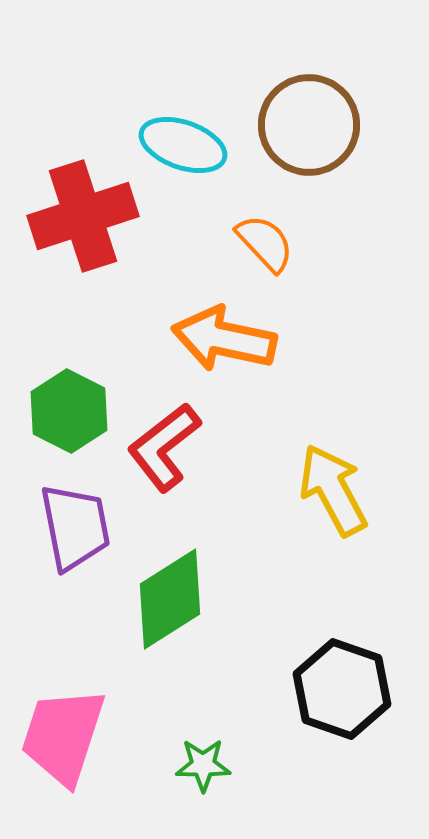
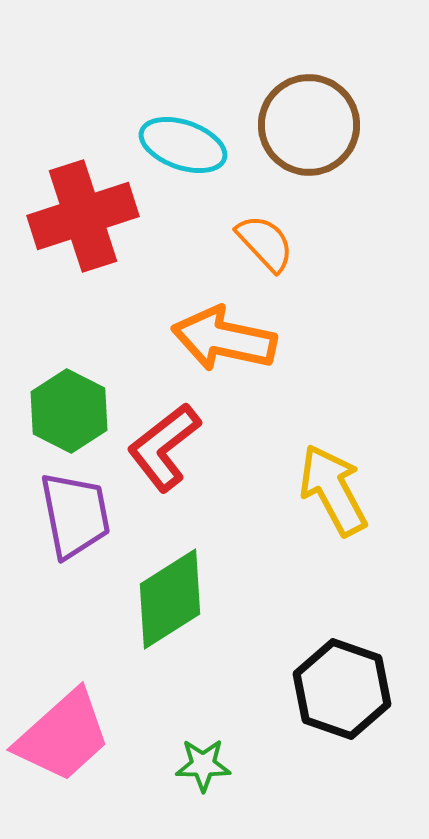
purple trapezoid: moved 12 px up
pink trapezoid: rotated 150 degrees counterclockwise
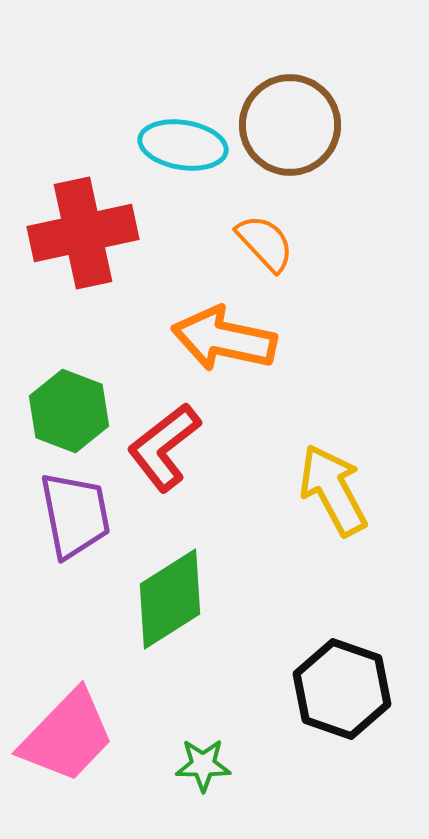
brown circle: moved 19 px left
cyan ellipse: rotated 10 degrees counterclockwise
red cross: moved 17 px down; rotated 6 degrees clockwise
green hexagon: rotated 6 degrees counterclockwise
pink trapezoid: moved 4 px right; rotated 4 degrees counterclockwise
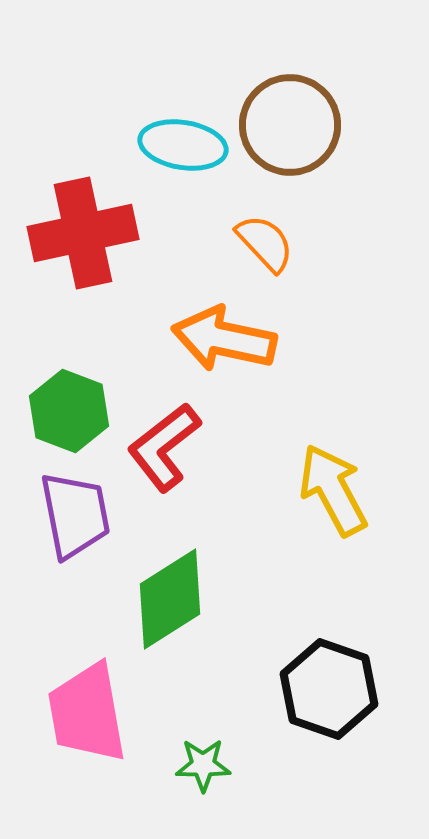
black hexagon: moved 13 px left
pink trapezoid: moved 20 px right, 23 px up; rotated 126 degrees clockwise
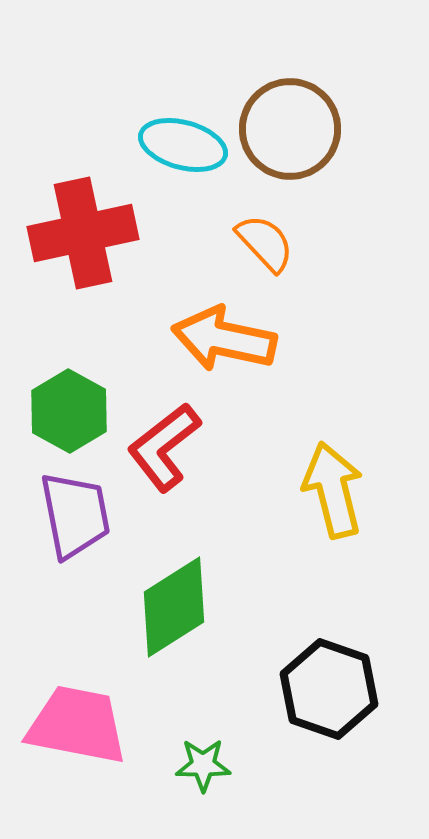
brown circle: moved 4 px down
cyan ellipse: rotated 6 degrees clockwise
green hexagon: rotated 8 degrees clockwise
yellow arrow: rotated 14 degrees clockwise
green diamond: moved 4 px right, 8 px down
pink trapezoid: moved 10 px left, 12 px down; rotated 111 degrees clockwise
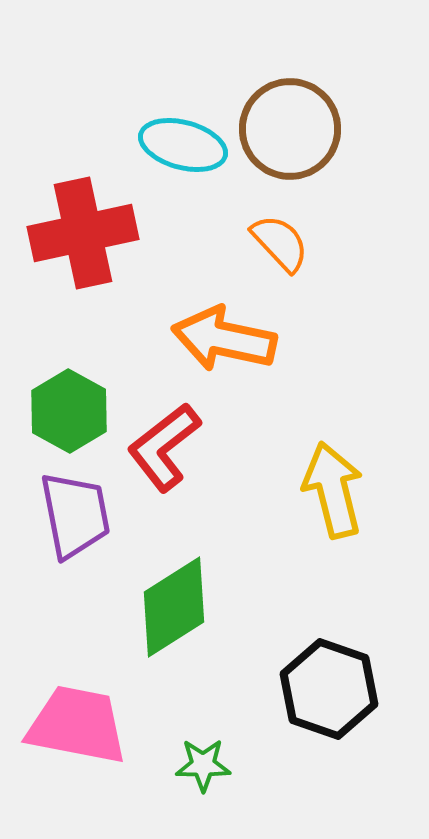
orange semicircle: moved 15 px right
